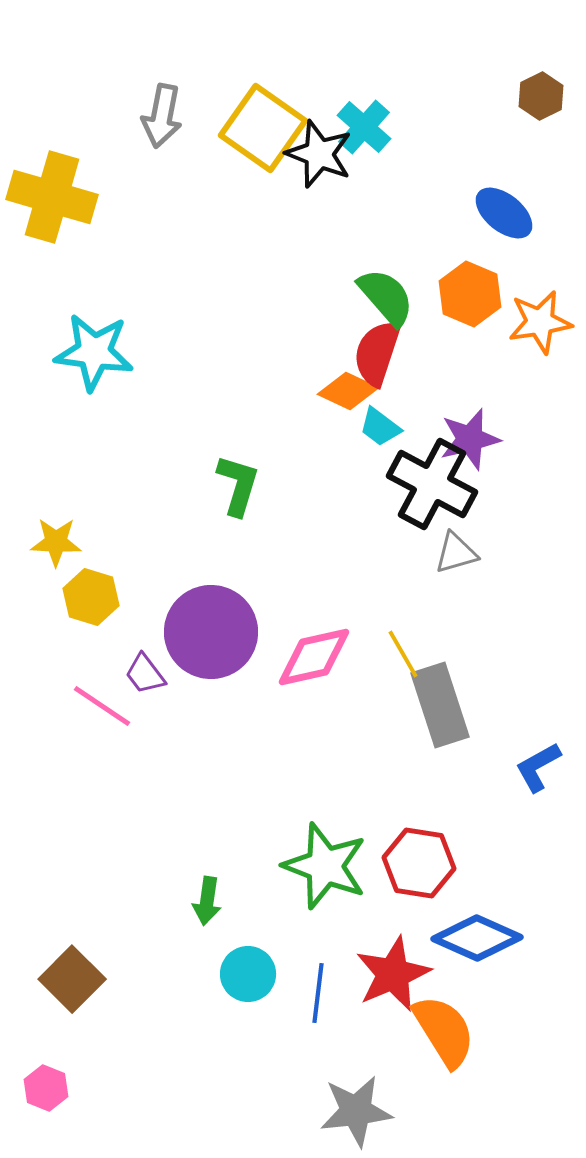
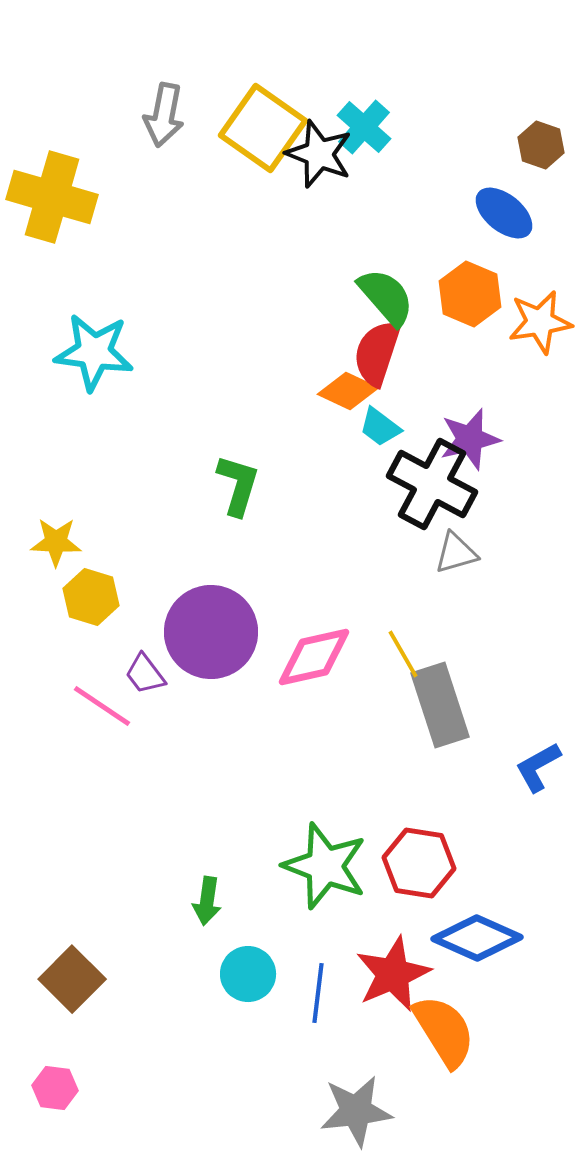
brown hexagon: moved 49 px down; rotated 15 degrees counterclockwise
gray arrow: moved 2 px right, 1 px up
pink hexagon: moved 9 px right; rotated 15 degrees counterclockwise
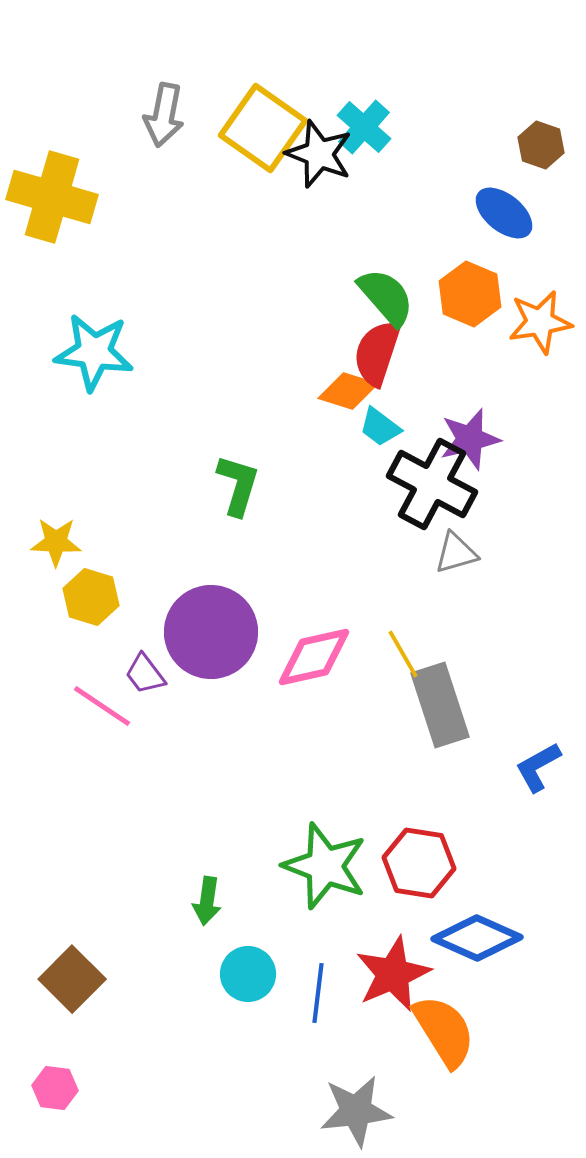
orange diamond: rotated 8 degrees counterclockwise
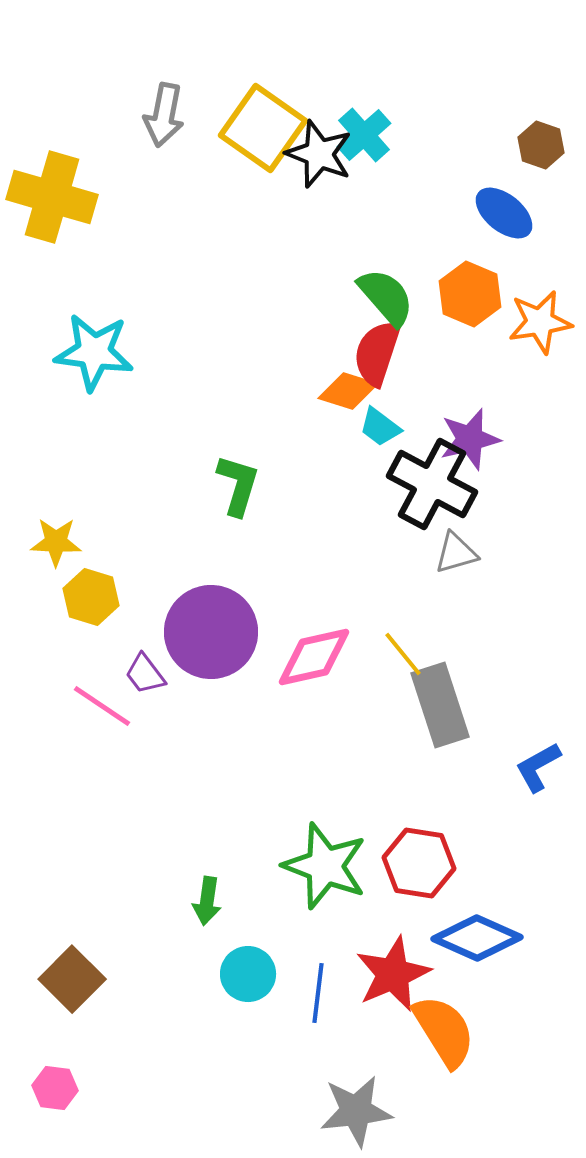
cyan cross: moved 8 px down; rotated 6 degrees clockwise
yellow line: rotated 9 degrees counterclockwise
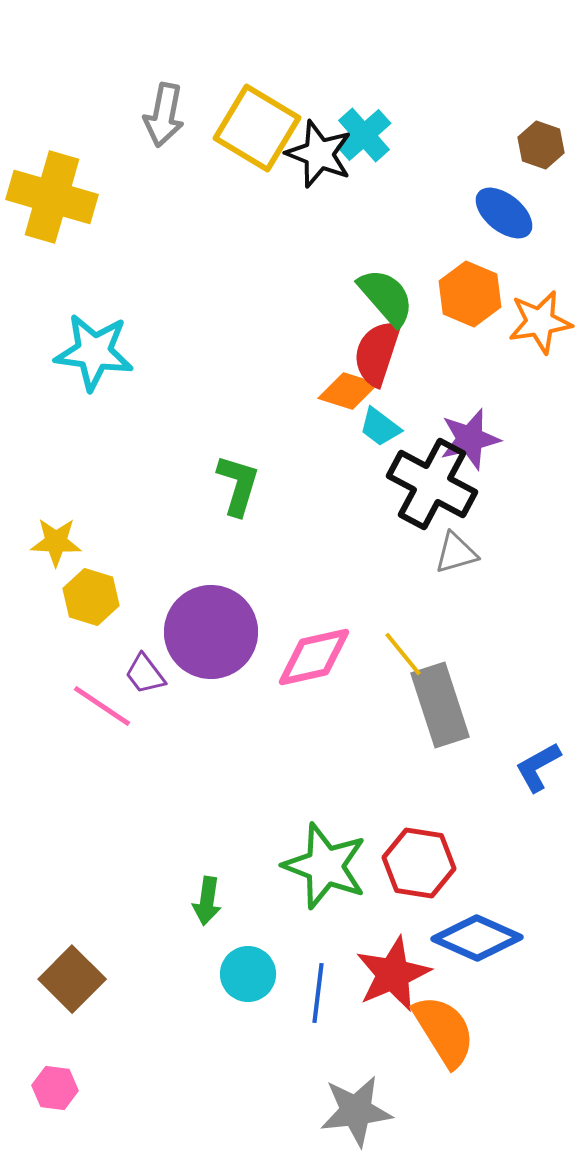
yellow square: moved 6 px left; rotated 4 degrees counterclockwise
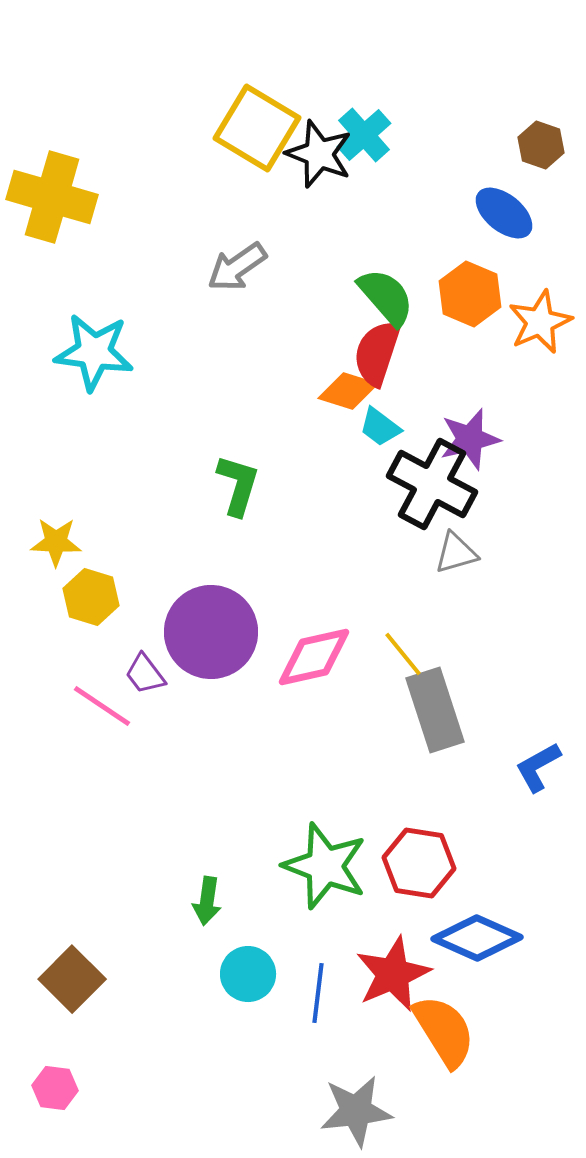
gray arrow: moved 73 px right, 152 px down; rotated 44 degrees clockwise
orange star: rotated 14 degrees counterclockwise
gray rectangle: moved 5 px left, 5 px down
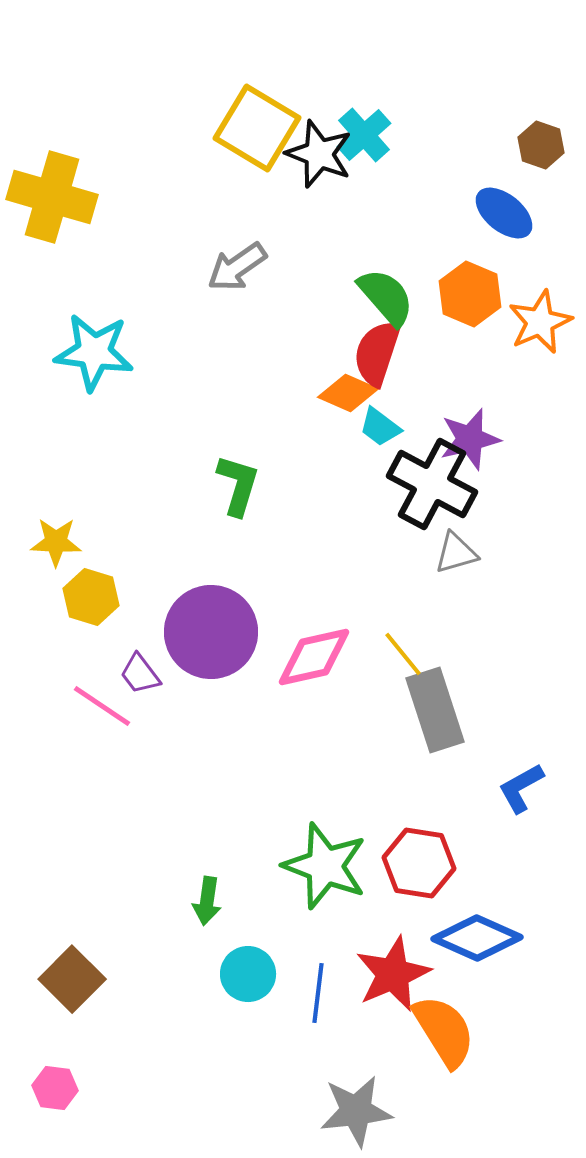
orange diamond: moved 2 px down; rotated 6 degrees clockwise
purple trapezoid: moved 5 px left
blue L-shape: moved 17 px left, 21 px down
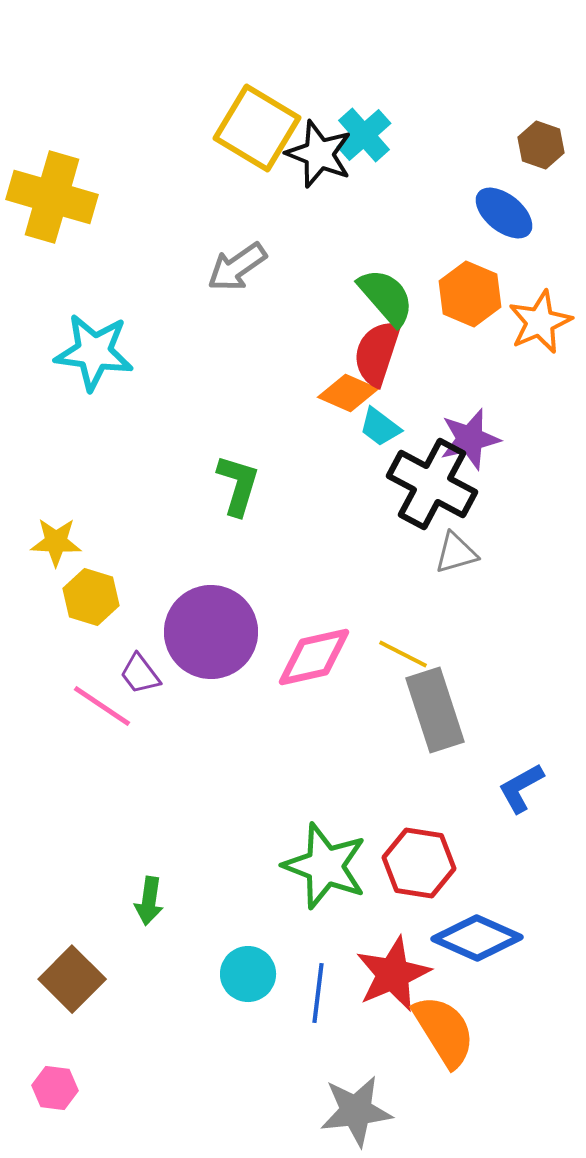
yellow line: rotated 24 degrees counterclockwise
green arrow: moved 58 px left
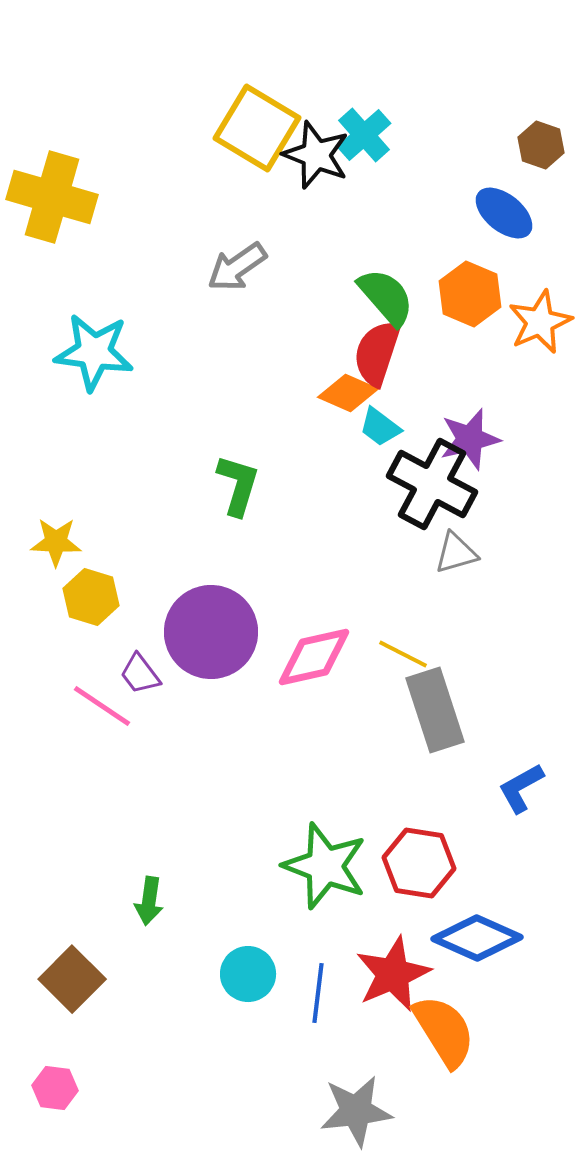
black star: moved 3 px left, 1 px down
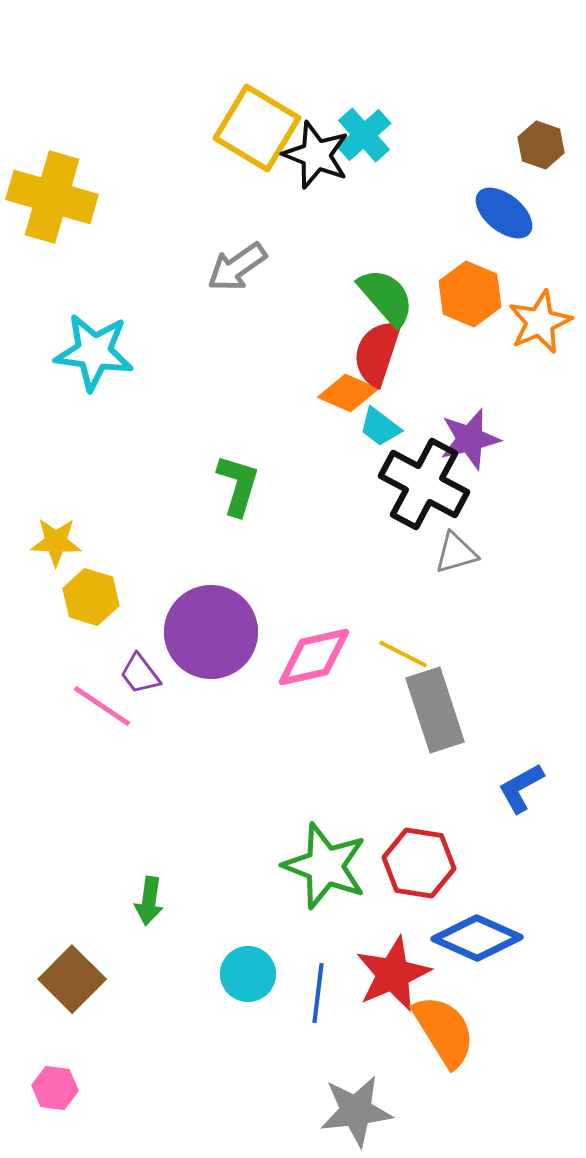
black cross: moved 8 px left
